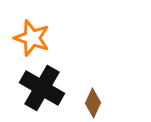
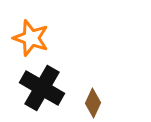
orange star: moved 1 px left
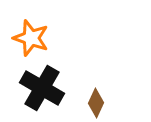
brown diamond: moved 3 px right
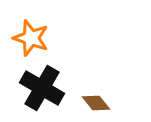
brown diamond: rotated 64 degrees counterclockwise
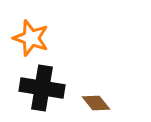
black cross: rotated 21 degrees counterclockwise
